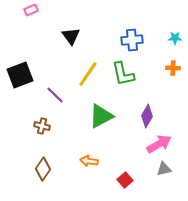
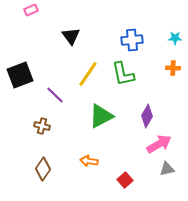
gray triangle: moved 3 px right
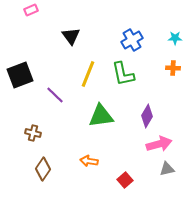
blue cross: rotated 25 degrees counterclockwise
yellow line: rotated 12 degrees counterclockwise
green triangle: rotated 20 degrees clockwise
brown cross: moved 9 px left, 7 px down
pink arrow: rotated 15 degrees clockwise
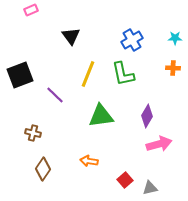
gray triangle: moved 17 px left, 19 px down
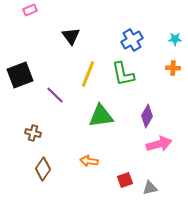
pink rectangle: moved 1 px left
cyan star: moved 1 px down
red square: rotated 21 degrees clockwise
